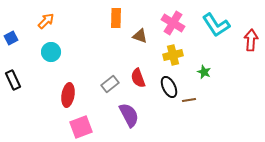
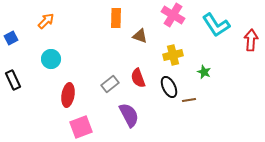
pink cross: moved 8 px up
cyan circle: moved 7 px down
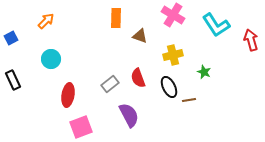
red arrow: rotated 20 degrees counterclockwise
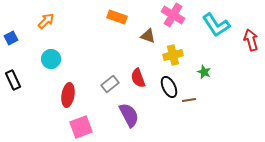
orange rectangle: moved 1 px right, 1 px up; rotated 72 degrees counterclockwise
brown triangle: moved 8 px right
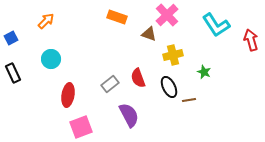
pink cross: moved 6 px left; rotated 15 degrees clockwise
brown triangle: moved 1 px right, 2 px up
black rectangle: moved 7 px up
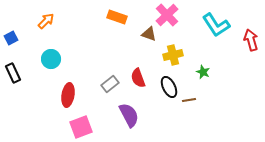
green star: moved 1 px left
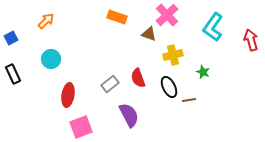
cyan L-shape: moved 3 px left, 2 px down; rotated 68 degrees clockwise
black rectangle: moved 1 px down
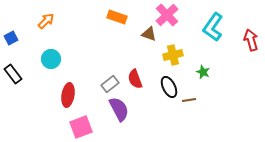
black rectangle: rotated 12 degrees counterclockwise
red semicircle: moved 3 px left, 1 px down
purple semicircle: moved 10 px left, 6 px up
